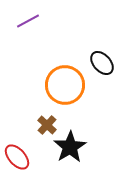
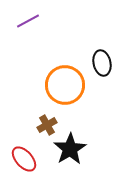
black ellipse: rotated 30 degrees clockwise
brown cross: rotated 18 degrees clockwise
black star: moved 2 px down
red ellipse: moved 7 px right, 2 px down
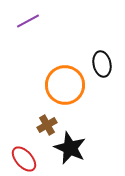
black ellipse: moved 1 px down
black star: moved 1 px up; rotated 16 degrees counterclockwise
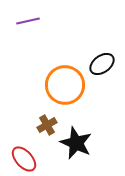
purple line: rotated 15 degrees clockwise
black ellipse: rotated 65 degrees clockwise
black star: moved 6 px right, 5 px up
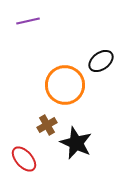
black ellipse: moved 1 px left, 3 px up
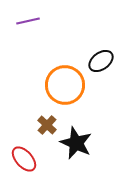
brown cross: rotated 18 degrees counterclockwise
